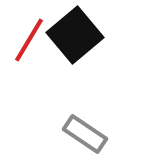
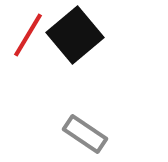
red line: moved 1 px left, 5 px up
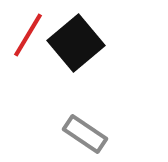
black square: moved 1 px right, 8 px down
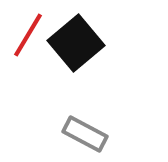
gray rectangle: rotated 6 degrees counterclockwise
